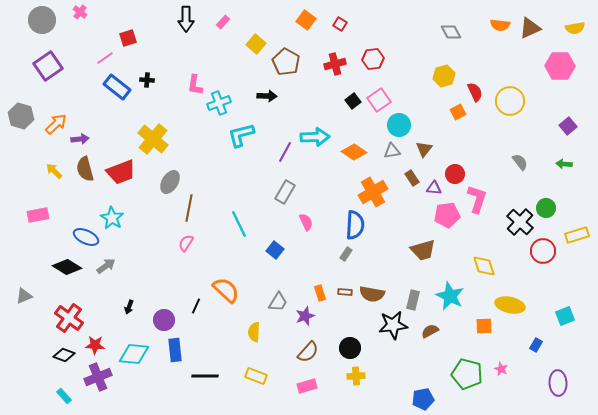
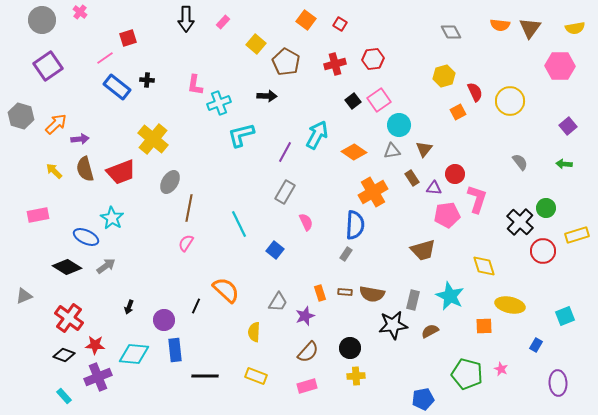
brown triangle at (530, 28): rotated 30 degrees counterclockwise
cyan arrow at (315, 137): moved 2 px right, 2 px up; rotated 60 degrees counterclockwise
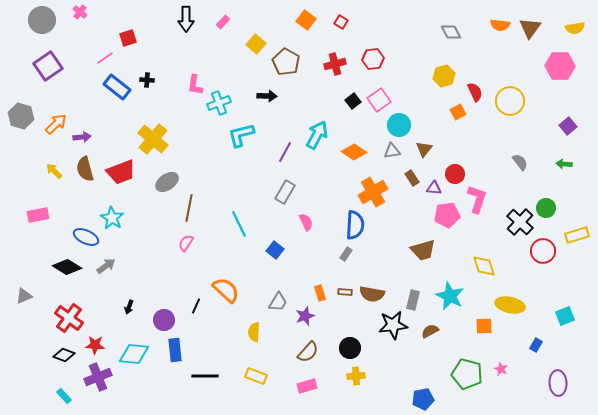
red square at (340, 24): moved 1 px right, 2 px up
purple arrow at (80, 139): moved 2 px right, 2 px up
gray ellipse at (170, 182): moved 3 px left; rotated 25 degrees clockwise
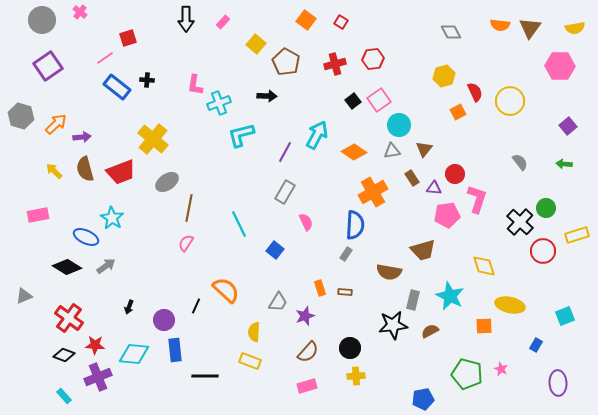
orange rectangle at (320, 293): moved 5 px up
brown semicircle at (372, 294): moved 17 px right, 22 px up
yellow rectangle at (256, 376): moved 6 px left, 15 px up
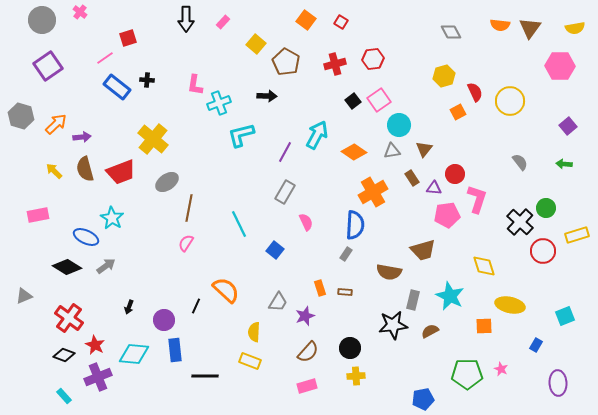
red star at (95, 345): rotated 24 degrees clockwise
green pentagon at (467, 374): rotated 16 degrees counterclockwise
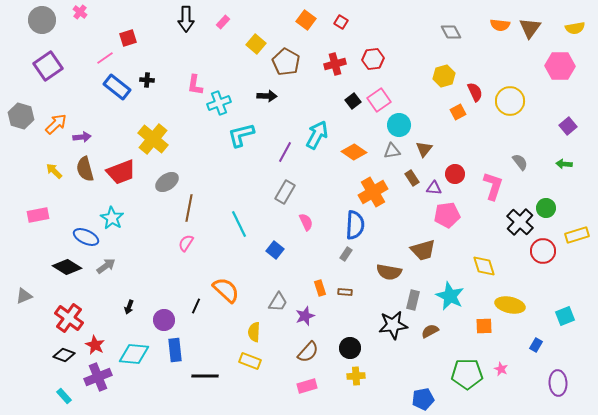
pink L-shape at (477, 199): moved 16 px right, 13 px up
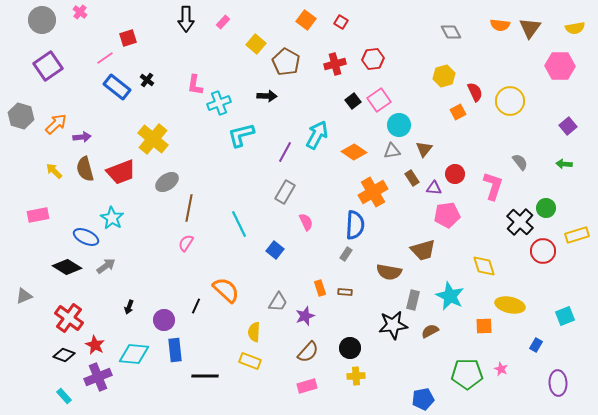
black cross at (147, 80): rotated 32 degrees clockwise
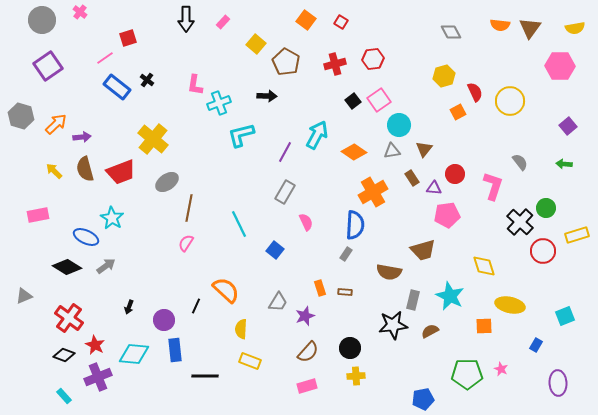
yellow semicircle at (254, 332): moved 13 px left, 3 px up
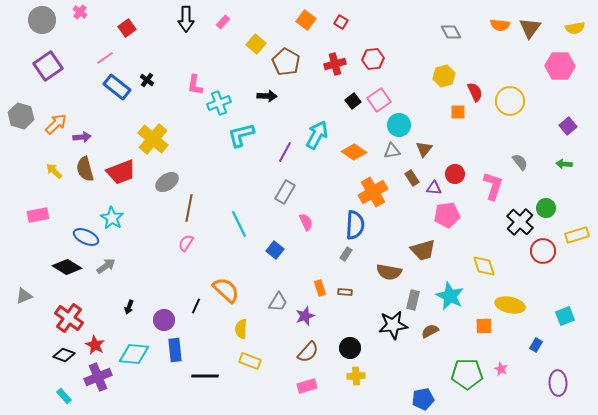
red square at (128, 38): moved 1 px left, 10 px up; rotated 18 degrees counterclockwise
orange square at (458, 112): rotated 28 degrees clockwise
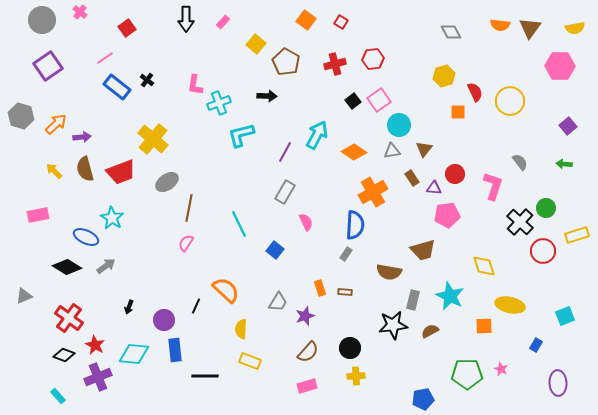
cyan rectangle at (64, 396): moved 6 px left
